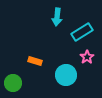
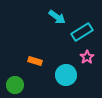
cyan arrow: rotated 60 degrees counterclockwise
green circle: moved 2 px right, 2 px down
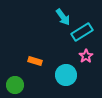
cyan arrow: moved 6 px right; rotated 18 degrees clockwise
pink star: moved 1 px left, 1 px up
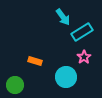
pink star: moved 2 px left, 1 px down
cyan circle: moved 2 px down
